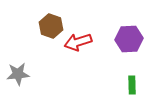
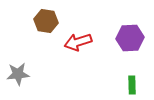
brown hexagon: moved 5 px left, 5 px up; rotated 10 degrees counterclockwise
purple hexagon: moved 1 px right, 1 px up
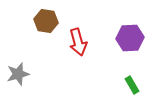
red arrow: rotated 88 degrees counterclockwise
gray star: rotated 10 degrees counterclockwise
green rectangle: rotated 30 degrees counterclockwise
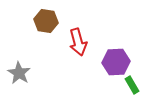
purple hexagon: moved 14 px left, 24 px down
gray star: moved 1 px right, 1 px up; rotated 25 degrees counterclockwise
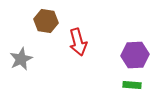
purple hexagon: moved 19 px right, 7 px up
gray star: moved 2 px right, 14 px up; rotated 15 degrees clockwise
green rectangle: rotated 54 degrees counterclockwise
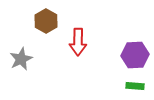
brown hexagon: rotated 20 degrees clockwise
red arrow: rotated 16 degrees clockwise
green rectangle: moved 3 px right, 1 px down
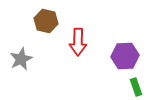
brown hexagon: rotated 15 degrees counterclockwise
purple hexagon: moved 10 px left, 1 px down
green rectangle: moved 1 px right, 1 px down; rotated 66 degrees clockwise
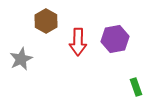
brown hexagon: rotated 15 degrees clockwise
purple hexagon: moved 10 px left, 17 px up; rotated 8 degrees counterclockwise
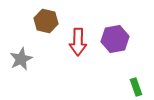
brown hexagon: rotated 15 degrees counterclockwise
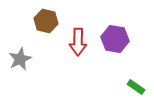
purple hexagon: rotated 20 degrees clockwise
gray star: moved 1 px left
green rectangle: rotated 36 degrees counterclockwise
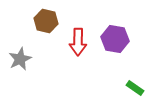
green rectangle: moved 1 px left, 1 px down
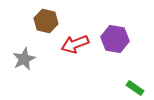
red arrow: moved 3 px left, 2 px down; rotated 68 degrees clockwise
gray star: moved 4 px right
